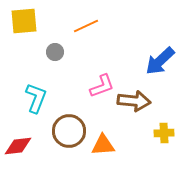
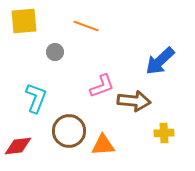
orange line: rotated 45 degrees clockwise
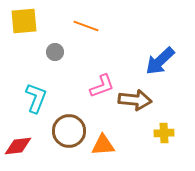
brown arrow: moved 1 px right, 1 px up
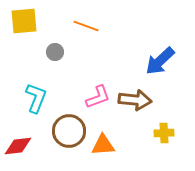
pink L-shape: moved 4 px left, 11 px down
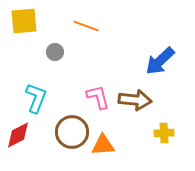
pink L-shape: rotated 84 degrees counterclockwise
brown circle: moved 3 px right, 1 px down
red diamond: moved 11 px up; rotated 20 degrees counterclockwise
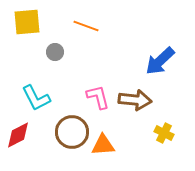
yellow square: moved 3 px right, 1 px down
cyan L-shape: rotated 132 degrees clockwise
yellow cross: rotated 30 degrees clockwise
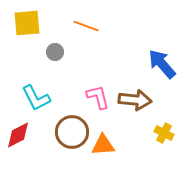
yellow square: moved 1 px down
blue arrow: moved 2 px right, 3 px down; rotated 92 degrees clockwise
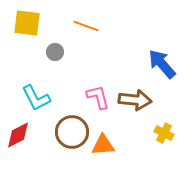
yellow square: rotated 12 degrees clockwise
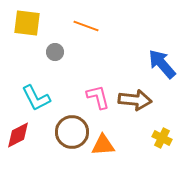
yellow cross: moved 2 px left, 5 px down
